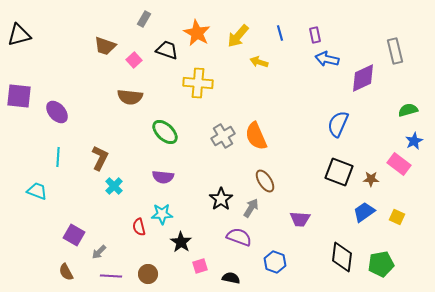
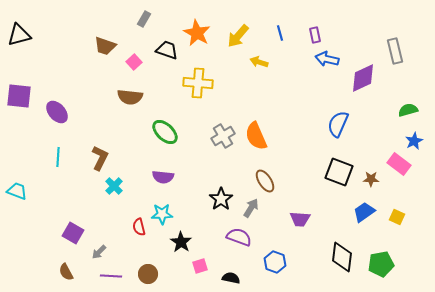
pink square at (134, 60): moved 2 px down
cyan trapezoid at (37, 191): moved 20 px left
purple square at (74, 235): moved 1 px left, 2 px up
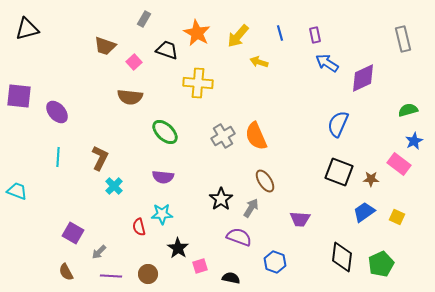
black triangle at (19, 35): moved 8 px right, 6 px up
gray rectangle at (395, 51): moved 8 px right, 12 px up
blue arrow at (327, 59): moved 4 px down; rotated 20 degrees clockwise
black star at (181, 242): moved 3 px left, 6 px down
green pentagon at (381, 264): rotated 15 degrees counterclockwise
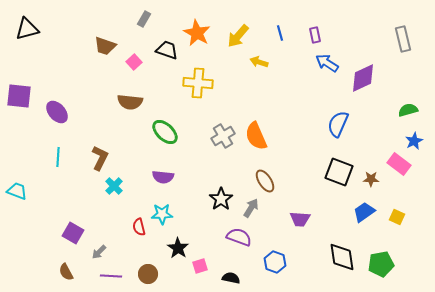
brown semicircle at (130, 97): moved 5 px down
black diamond at (342, 257): rotated 16 degrees counterclockwise
green pentagon at (381, 264): rotated 15 degrees clockwise
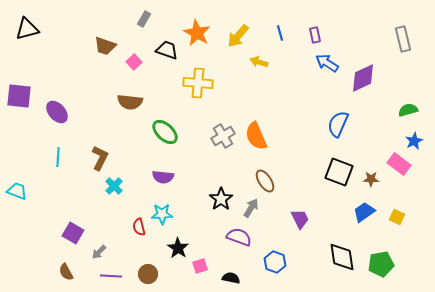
purple trapezoid at (300, 219): rotated 120 degrees counterclockwise
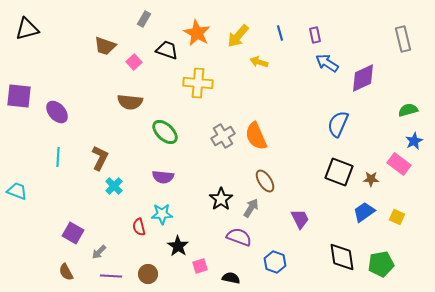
black star at (178, 248): moved 2 px up
